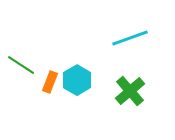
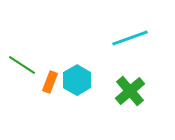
green line: moved 1 px right
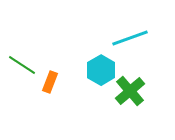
cyan hexagon: moved 24 px right, 10 px up
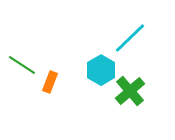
cyan line: rotated 24 degrees counterclockwise
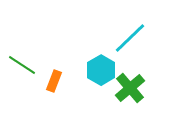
orange rectangle: moved 4 px right, 1 px up
green cross: moved 3 px up
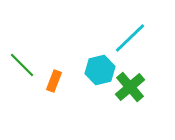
green line: rotated 12 degrees clockwise
cyan hexagon: moved 1 px left; rotated 16 degrees clockwise
green cross: moved 1 px up
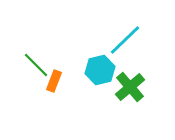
cyan line: moved 5 px left, 2 px down
green line: moved 14 px right
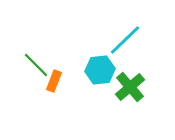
cyan hexagon: rotated 8 degrees clockwise
